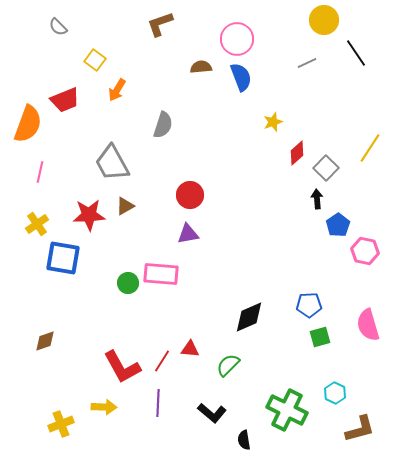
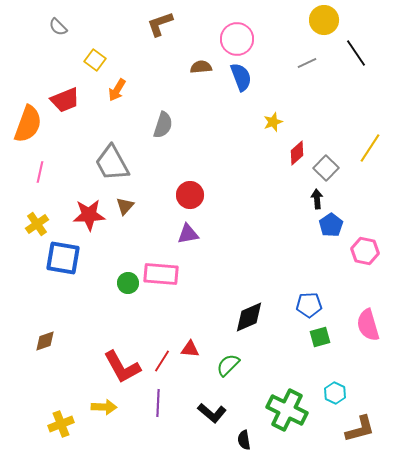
brown triangle at (125, 206): rotated 18 degrees counterclockwise
blue pentagon at (338, 225): moved 7 px left
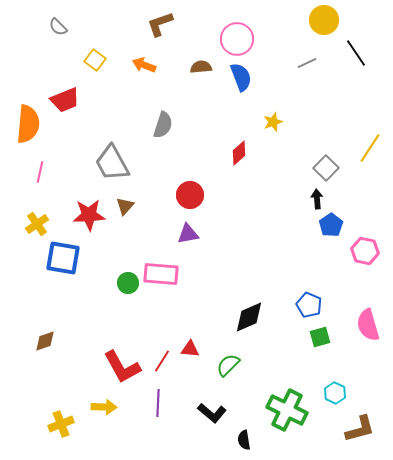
orange arrow at (117, 90): moved 27 px right, 25 px up; rotated 80 degrees clockwise
orange semicircle at (28, 124): rotated 15 degrees counterclockwise
red diamond at (297, 153): moved 58 px left
blue pentagon at (309, 305): rotated 25 degrees clockwise
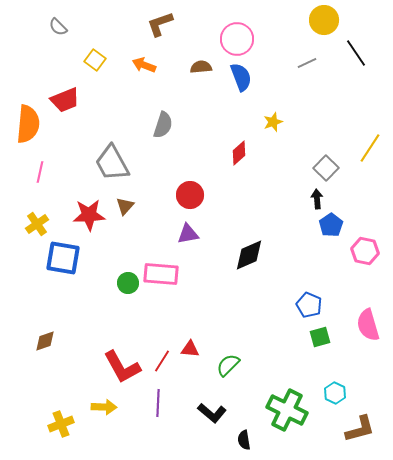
black diamond at (249, 317): moved 62 px up
